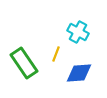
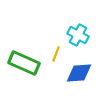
cyan cross: moved 3 px down
green rectangle: rotated 32 degrees counterclockwise
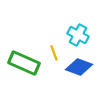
yellow line: moved 2 px left, 1 px up; rotated 42 degrees counterclockwise
blue diamond: moved 6 px up; rotated 24 degrees clockwise
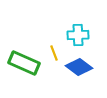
cyan cross: rotated 30 degrees counterclockwise
blue diamond: rotated 16 degrees clockwise
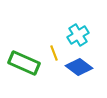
cyan cross: rotated 30 degrees counterclockwise
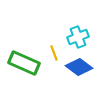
cyan cross: moved 2 px down; rotated 10 degrees clockwise
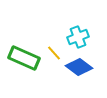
yellow line: rotated 21 degrees counterclockwise
green rectangle: moved 5 px up
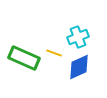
yellow line: rotated 28 degrees counterclockwise
blue diamond: rotated 60 degrees counterclockwise
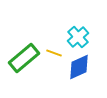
cyan cross: rotated 20 degrees counterclockwise
green rectangle: rotated 64 degrees counterclockwise
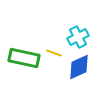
cyan cross: rotated 15 degrees clockwise
green rectangle: rotated 52 degrees clockwise
